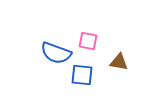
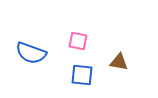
pink square: moved 10 px left
blue semicircle: moved 25 px left
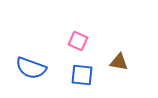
pink square: rotated 12 degrees clockwise
blue semicircle: moved 15 px down
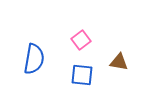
pink square: moved 3 px right, 1 px up; rotated 30 degrees clockwise
blue semicircle: moved 3 px right, 9 px up; rotated 100 degrees counterclockwise
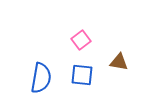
blue semicircle: moved 7 px right, 19 px down
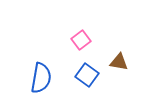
blue square: moved 5 px right; rotated 30 degrees clockwise
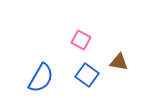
pink square: rotated 24 degrees counterclockwise
blue semicircle: rotated 20 degrees clockwise
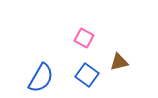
pink square: moved 3 px right, 2 px up
brown triangle: rotated 24 degrees counterclockwise
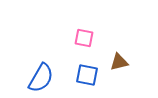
pink square: rotated 18 degrees counterclockwise
blue square: rotated 25 degrees counterclockwise
